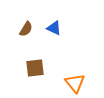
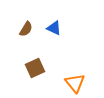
brown square: rotated 18 degrees counterclockwise
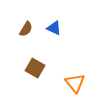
brown square: rotated 36 degrees counterclockwise
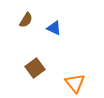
brown semicircle: moved 9 px up
brown square: rotated 24 degrees clockwise
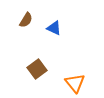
brown square: moved 2 px right, 1 px down
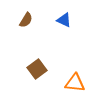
blue triangle: moved 10 px right, 8 px up
orange triangle: rotated 45 degrees counterclockwise
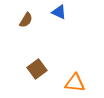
blue triangle: moved 5 px left, 8 px up
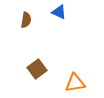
brown semicircle: rotated 21 degrees counterclockwise
orange triangle: rotated 15 degrees counterclockwise
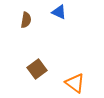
orange triangle: rotated 45 degrees clockwise
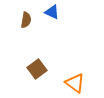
blue triangle: moved 7 px left
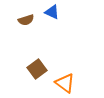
brown semicircle: rotated 63 degrees clockwise
orange triangle: moved 10 px left
